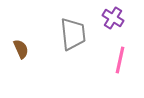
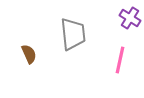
purple cross: moved 17 px right
brown semicircle: moved 8 px right, 5 px down
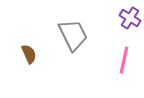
gray trapezoid: moved 1 px down; rotated 20 degrees counterclockwise
pink line: moved 4 px right
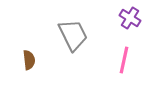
brown semicircle: moved 6 px down; rotated 18 degrees clockwise
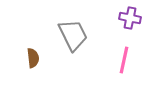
purple cross: rotated 20 degrees counterclockwise
brown semicircle: moved 4 px right, 2 px up
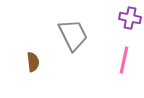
brown semicircle: moved 4 px down
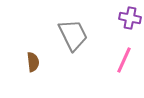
pink line: rotated 12 degrees clockwise
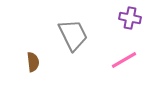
pink line: rotated 36 degrees clockwise
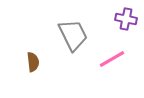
purple cross: moved 4 px left, 1 px down
pink line: moved 12 px left, 1 px up
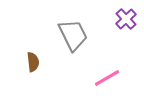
purple cross: rotated 35 degrees clockwise
pink line: moved 5 px left, 19 px down
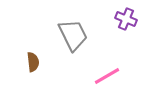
purple cross: rotated 25 degrees counterclockwise
pink line: moved 2 px up
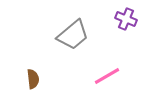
gray trapezoid: rotated 76 degrees clockwise
brown semicircle: moved 17 px down
